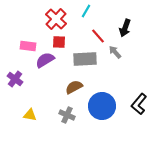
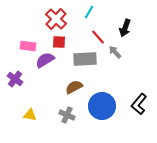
cyan line: moved 3 px right, 1 px down
red line: moved 1 px down
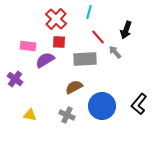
cyan line: rotated 16 degrees counterclockwise
black arrow: moved 1 px right, 2 px down
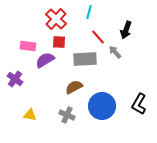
black L-shape: rotated 10 degrees counterclockwise
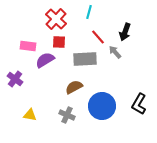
black arrow: moved 1 px left, 2 px down
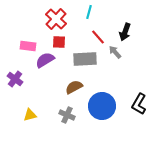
yellow triangle: rotated 24 degrees counterclockwise
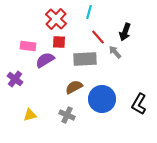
blue circle: moved 7 px up
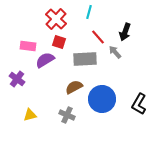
red square: rotated 16 degrees clockwise
purple cross: moved 2 px right
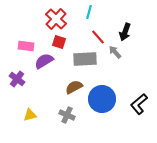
pink rectangle: moved 2 px left
purple semicircle: moved 1 px left, 1 px down
black L-shape: rotated 20 degrees clockwise
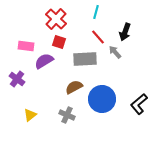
cyan line: moved 7 px right
yellow triangle: rotated 24 degrees counterclockwise
